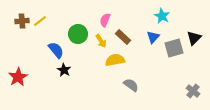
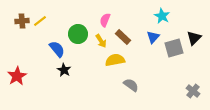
blue semicircle: moved 1 px right, 1 px up
red star: moved 1 px left, 1 px up
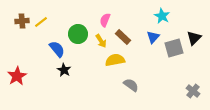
yellow line: moved 1 px right, 1 px down
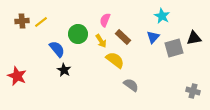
black triangle: rotated 35 degrees clockwise
yellow semicircle: rotated 48 degrees clockwise
red star: rotated 18 degrees counterclockwise
gray cross: rotated 24 degrees counterclockwise
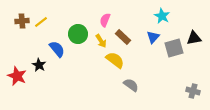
black star: moved 25 px left, 5 px up
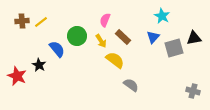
green circle: moved 1 px left, 2 px down
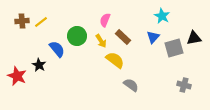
gray cross: moved 9 px left, 6 px up
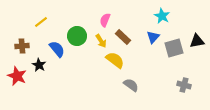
brown cross: moved 25 px down
black triangle: moved 3 px right, 3 px down
